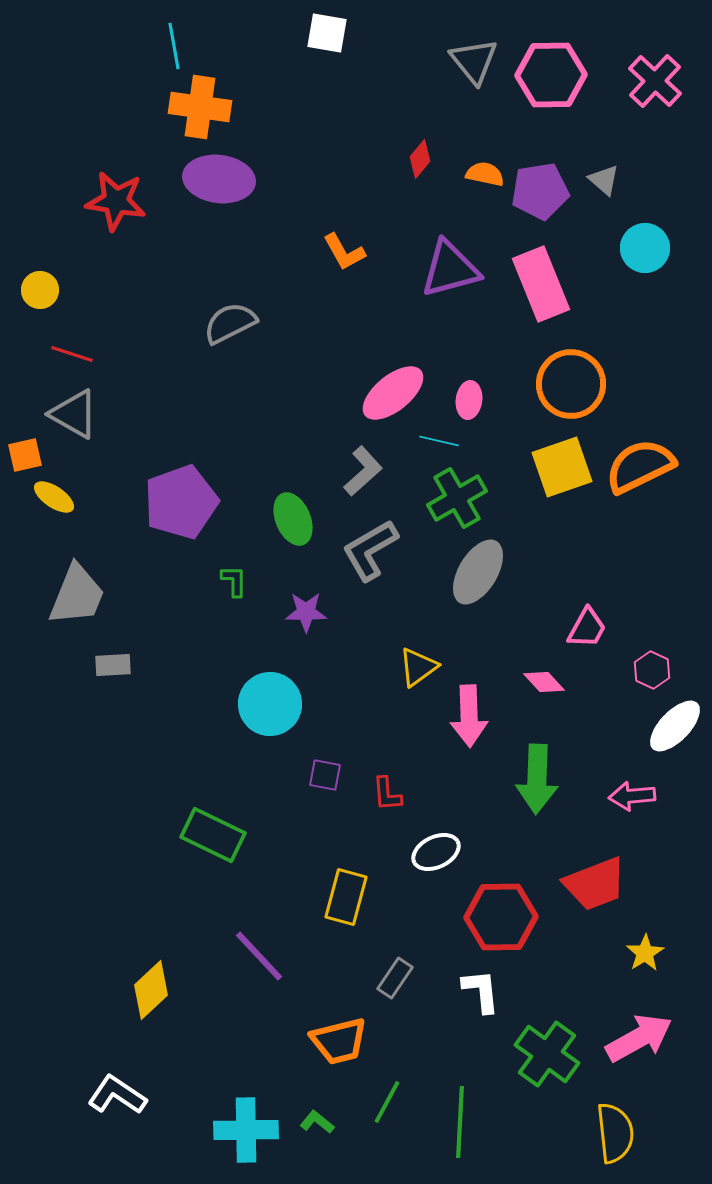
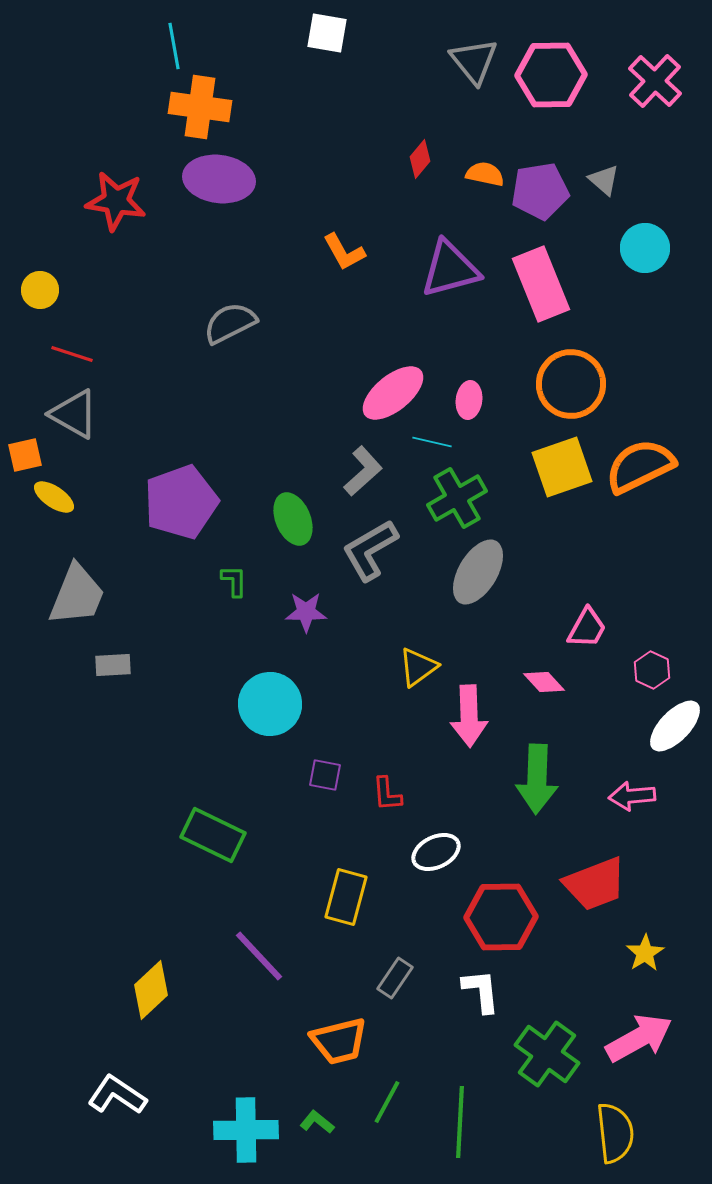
cyan line at (439, 441): moved 7 px left, 1 px down
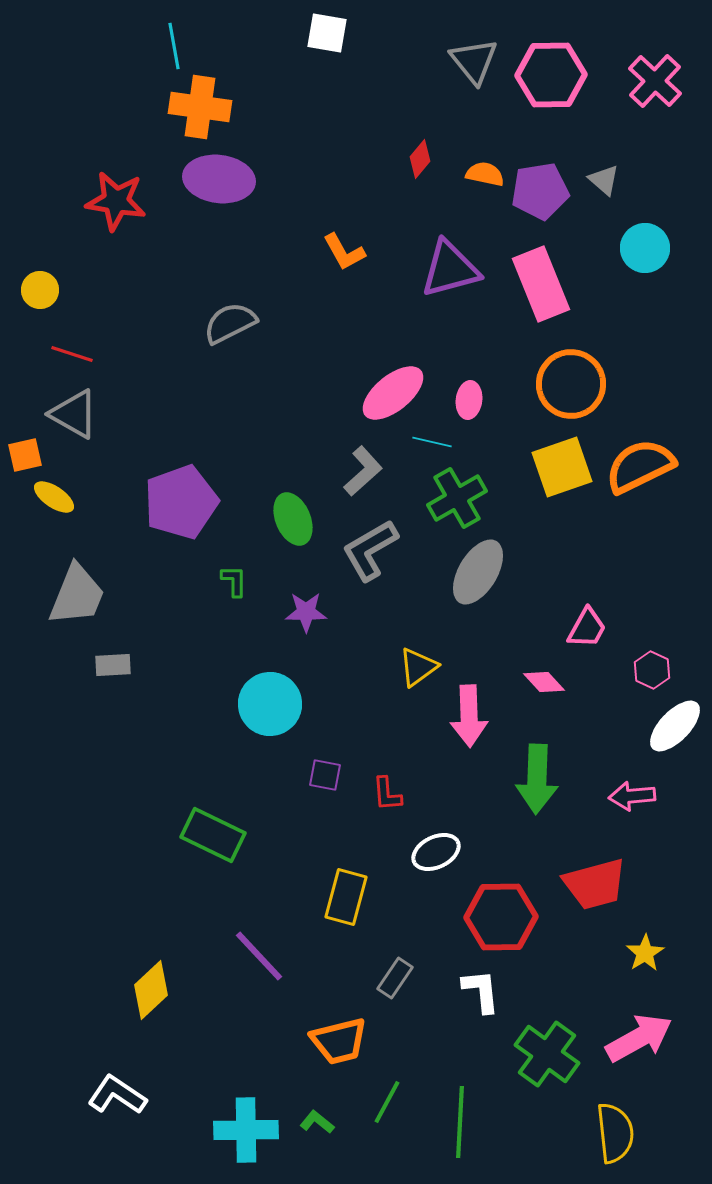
red trapezoid at (595, 884): rotated 6 degrees clockwise
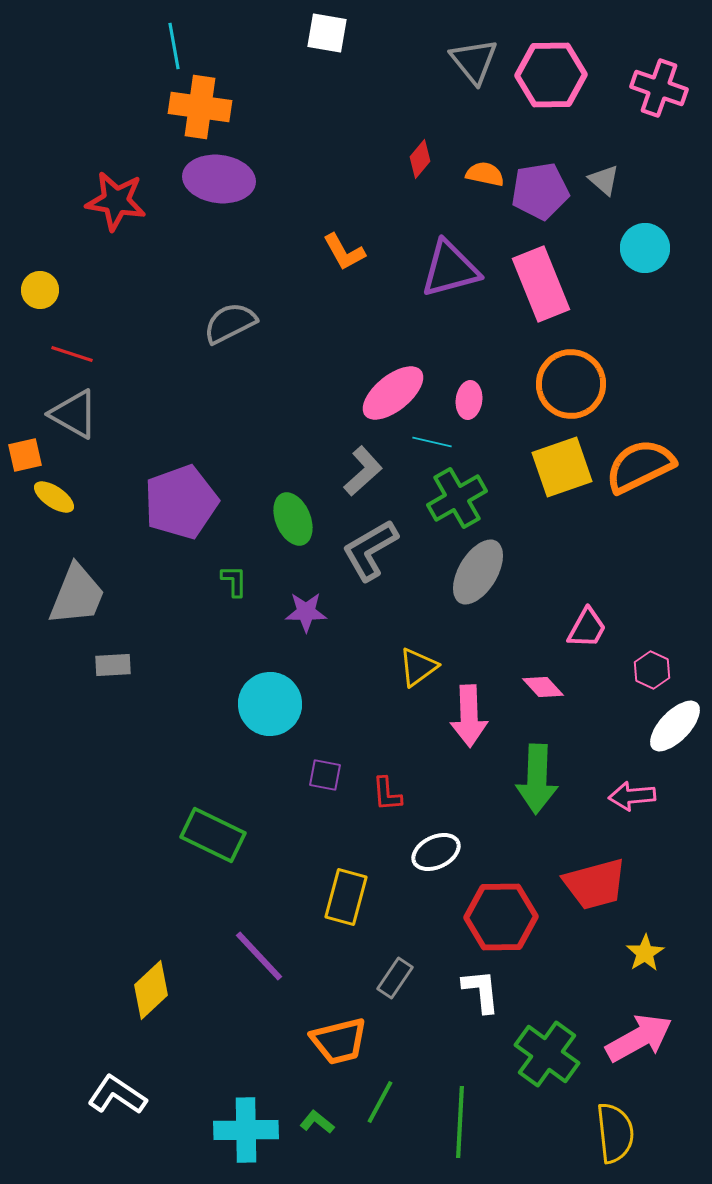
pink cross at (655, 81): moved 4 px right, 7 px down; rotated 24 degrees counterclockwise
pink diamond at (544, 682): moved 1 px left, 5 px down
green line at (387, 1102): moved 7 px left
